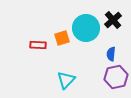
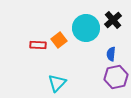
orange square: moved 3 px left, 2 px down; rotated 21 degrees counterclockwise
cyan triangle: moved 9 px left, 3 px down
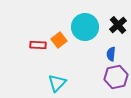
black cross: moved 5 px right, 5 px down
cyan circle: moved 1 px left, 1 px up
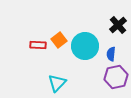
cyan circle: moved 19 px down
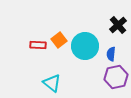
cyan triangle: moved 5 px left; rotated 36 degrees counterclockwise
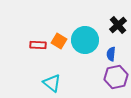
orange square: moved 1 px down; rotated 21 degrees counterclockwise
cyan circle: moved 6 px up
